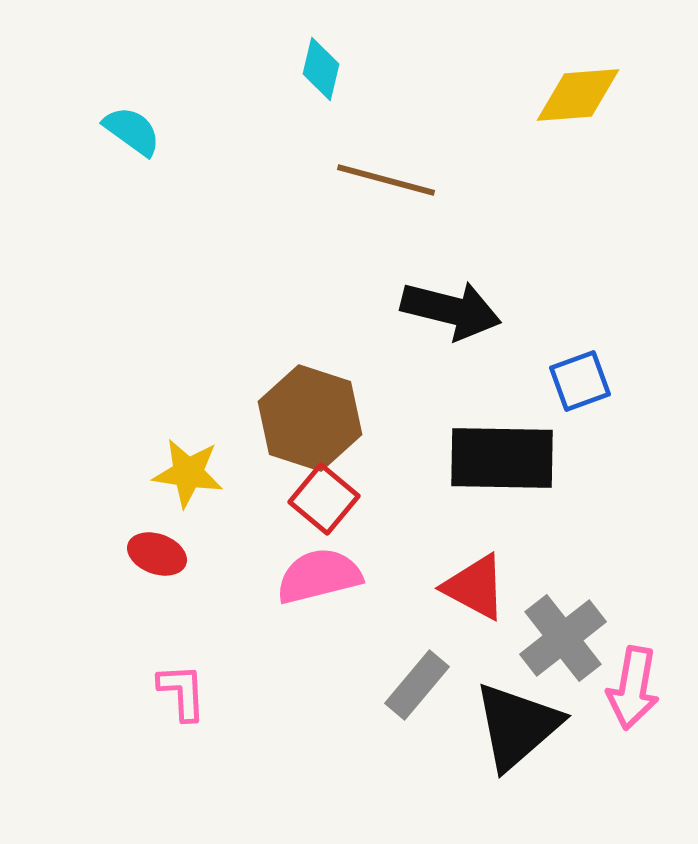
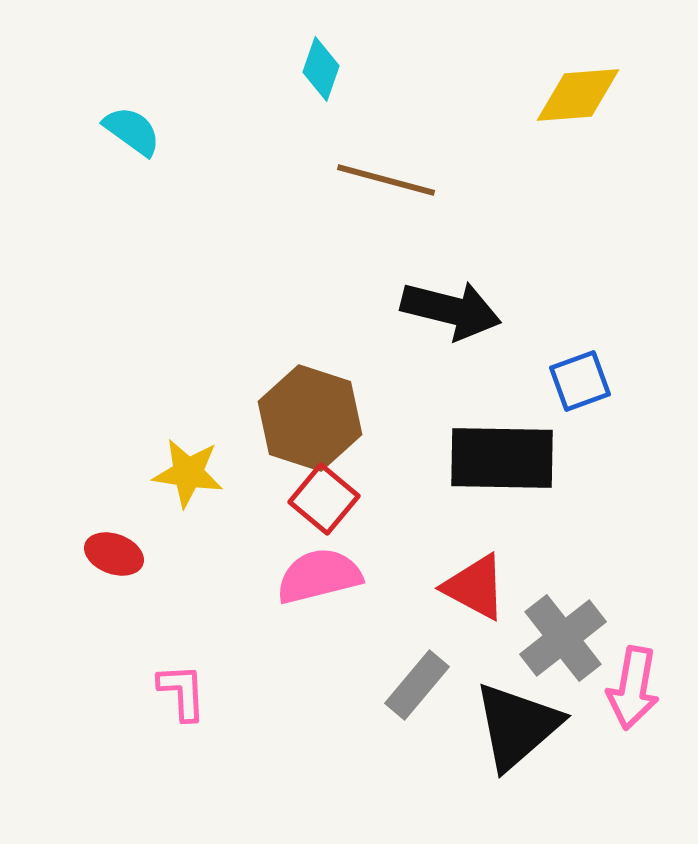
cyan diamond: rotated 6 degrees clockwise
red ellipse: moved 43 px left
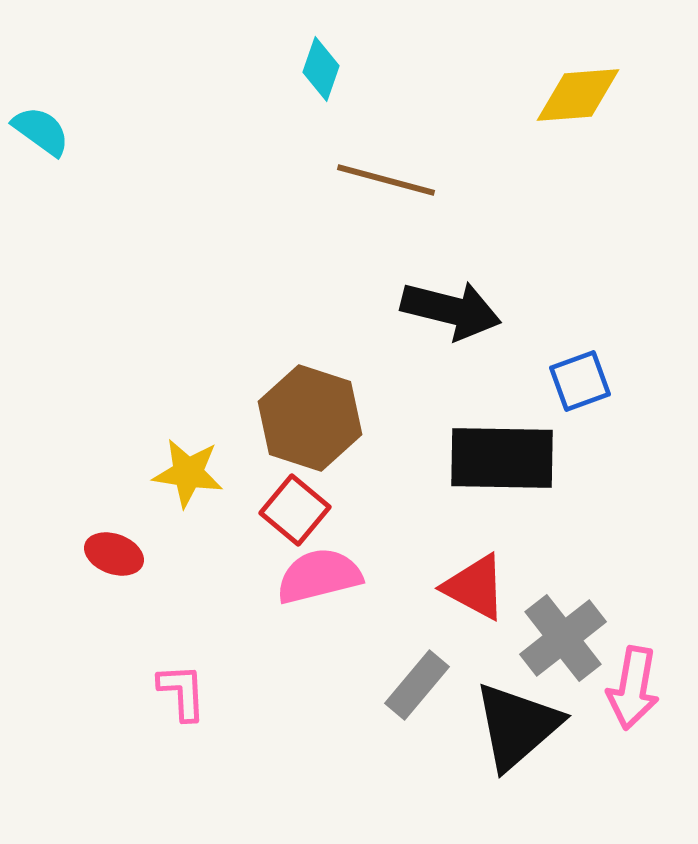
cyan semicircle: moved 91 px left
red square: moved 29 px left, 11 px down
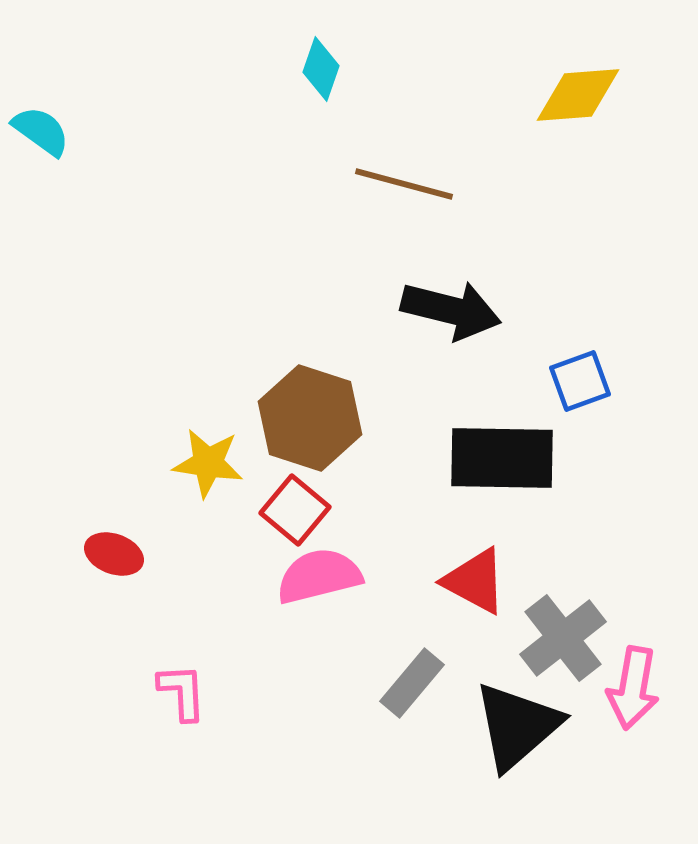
brown line: moved 18 px right, 4 px down
yellow star: moved 20 px right, 10 px up
red triangle: moved 6 px up
gray rectangle: moved 5 px left, 2 px up
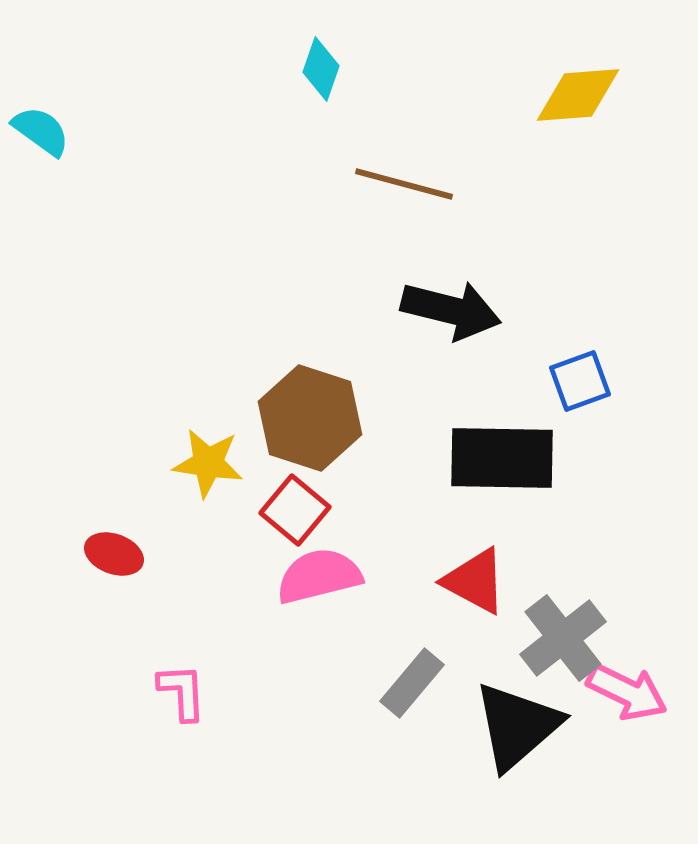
pink arrow: moved 6 px left, 4 px down; rotated 74 degrees counterclockwise
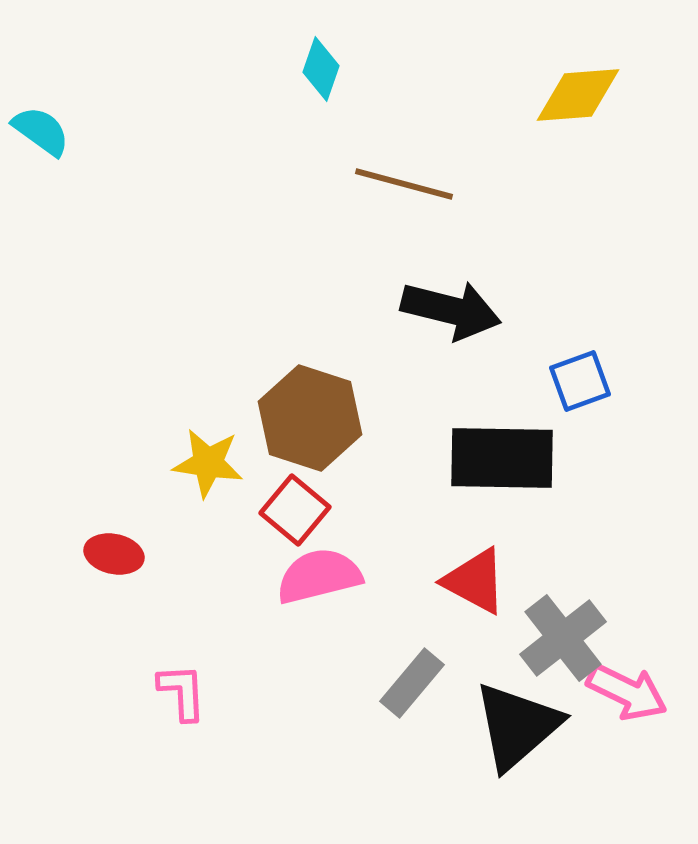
red ellipse: rotated 8 degrees counterclockwise
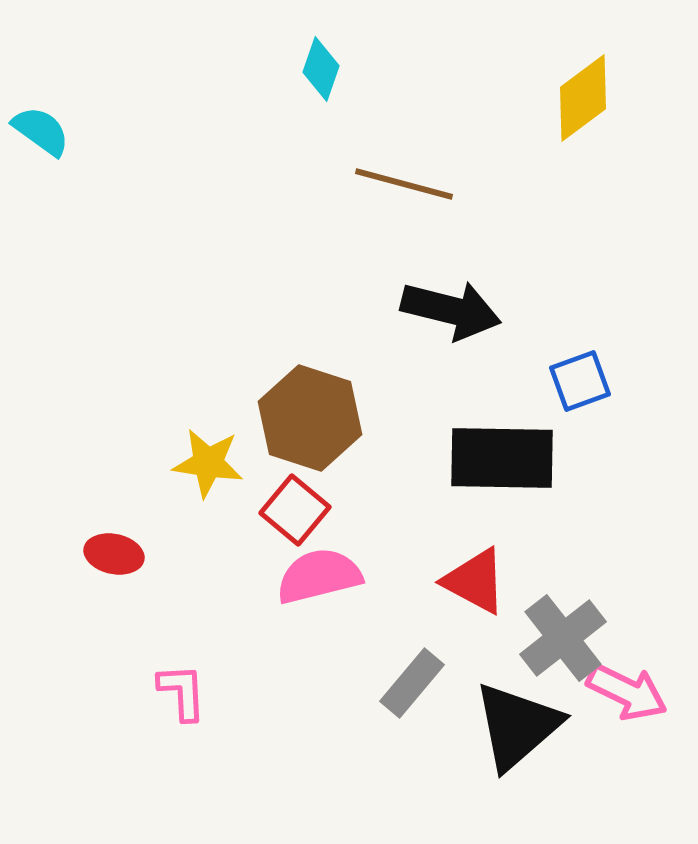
yellow diamond: moved 5 px right, 3 px down; rotated 32 degrees counterclockwise
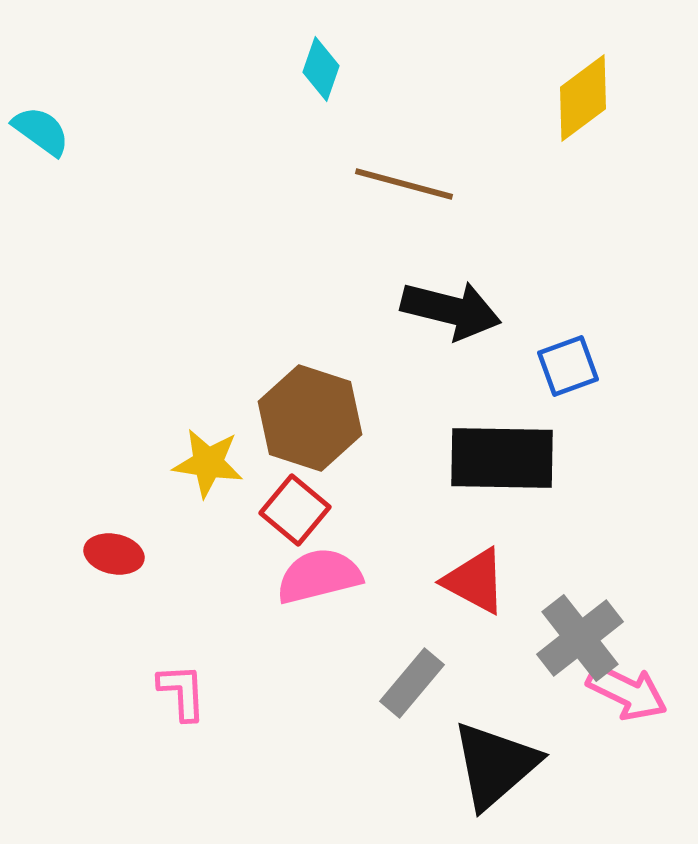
blue square: moved 12 px left, 15 px up
gray cross: moved 17 px right
black triangle: moved 22 px left, 39 px down
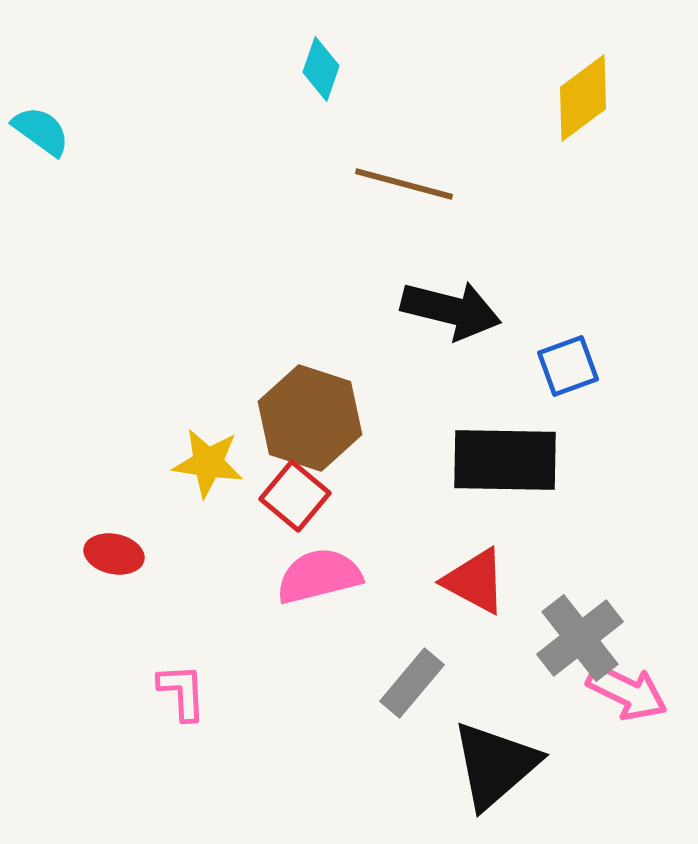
black rectangle: moved 3 px right, 2 px down
red square: moved 14 px up
